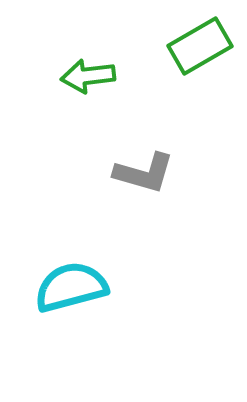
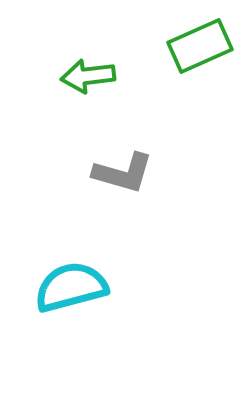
green rectangle: rotated 6 degrees clockwise
gray L-shape: moved 21 px left
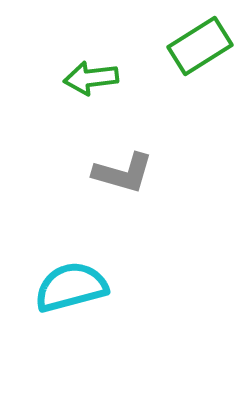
green rectangle: rotated 8 degrees counterclockwise
green arrow: moved 3 px right, 2 px down
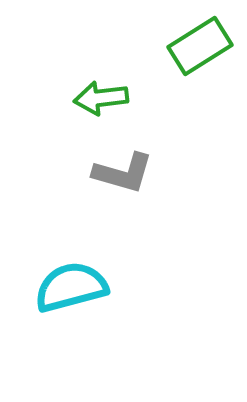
green arrow: moved 10 px right, 20 px down
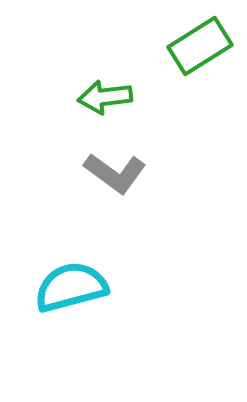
green arrow: moved 4 px right, 1 px up
gray L-shape: moved 8 px left; rotated 20 degrees clockwise
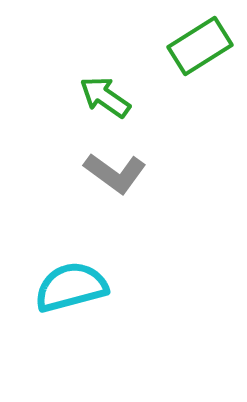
green arrow: rotated 42 degrees clockwise
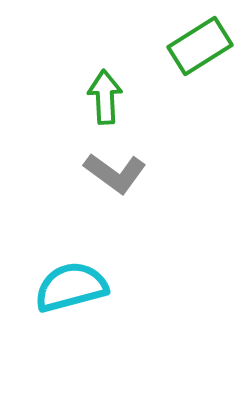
green arrow: rotated 52 degrees clockwise
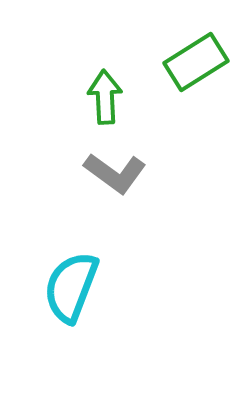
green rectangle: moved 4 px left, 16 px down
cyan semicircle: rotated 54 degrees counterclockwise
